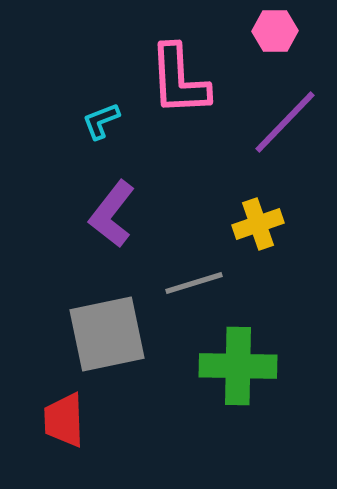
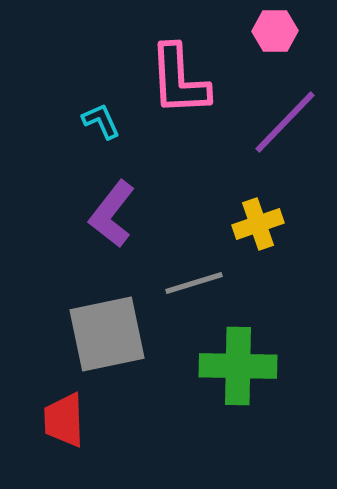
cyan L-shape: rotated 87 degrees clockwise
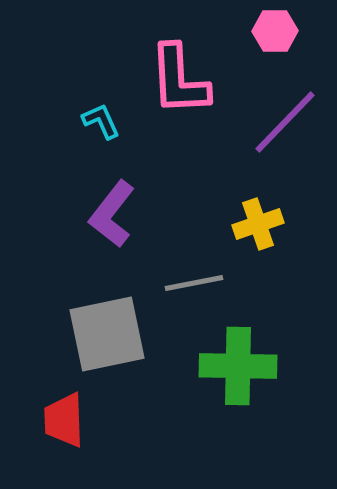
gray line: rotated 6 degrees clockwise
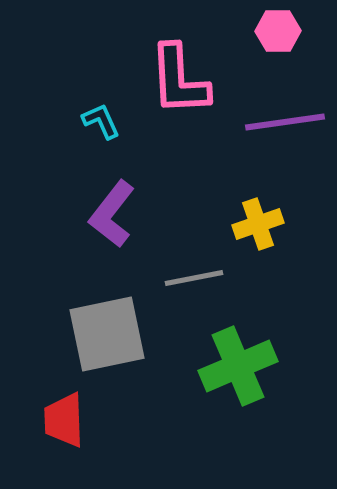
pink hexagon: moved 3 px right
purple line: rotated 38 degrees clockwise
gray line: moved 5 px up
green cross: rotated 24 degrees counterclockwise
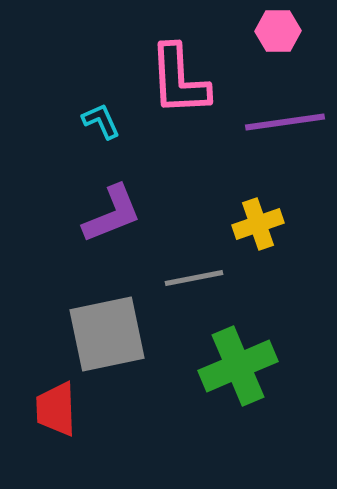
purple L-shape: rotated 150 degrees counterclockwise
red trapezoid: moved 8 px left, 11 px up
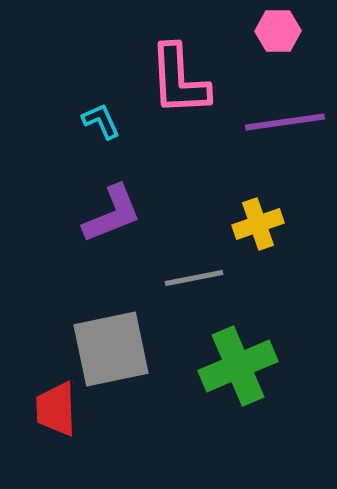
gray square: moved 4 px right, 15 px down
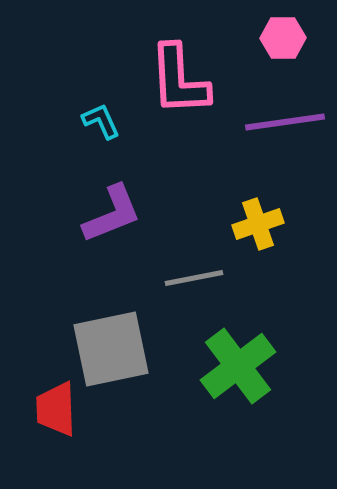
pink hexagon: moved 5 px right, 7 px down
green cross: rotated 14 degrees counterclockwise
